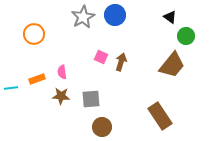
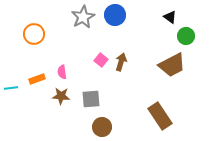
pink square: moved 3 px down; rotated 16 degrees clockwise
brown trapezoid: rotated 24 degrees clockwise
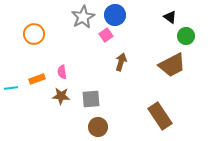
pink square: moved 5 px right, 25 px up; rotated 16 degrees clockwise
brown circle: moved 4 px left
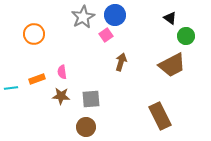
black triangle: moved 1 px down
brown rectangle: rotated 8 degrees clockwise
brown circle: moved 12 px left
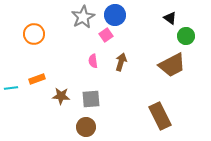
pink semicircle: moved 31 px right, 11 px up
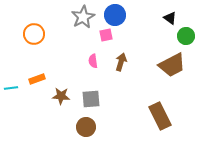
pink square: rotated 24 degrees clockwise
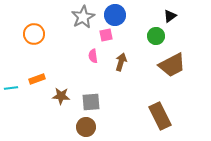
black triangle: moved 2 px up; rotated 48 degrees clockwise
green circle: moved 30 px left
pink semicircle: moved 5 px up
gray square: moved 3 px down
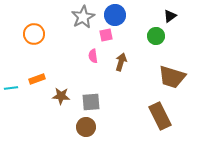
brown trapezoid: moved 12 px down; rotated 44 degrees clockwise
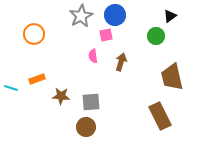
gray star: moved 2 px left, 1 px up
brown trapezoid: rotated 60 degrees clockwise
cyan line: rotated 24 degrees clockwise
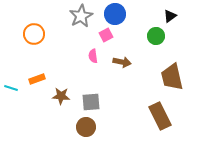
blue circle: moved 1 px up
pink square: rotated 16 degrees counterclockwise
brown arrow: moved 1 px right; rotated 84 degrees clockwise
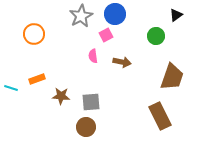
black triangle: moved 6 px right, 1 px up
brown trapezoid: rotated 148 degrees counterclockwise
